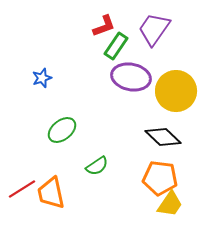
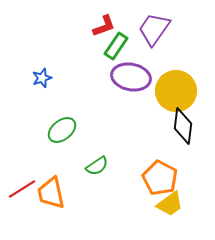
black diamond: moved 20 px right, 11 px up; rotated 54 degrees clockwise
orange pentagon: rotated 20 degrees clockwise
yellow trapezoid: rotated 20 degrees clockwise
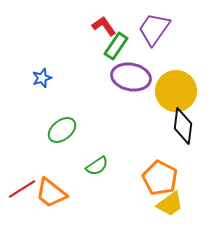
red L-shape: rotated 105 degrees counterclockwise
orange trapezoid: rotated 40 degrees counterclockwise
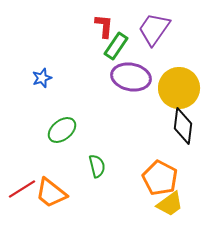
red L-shape: rotated 40 degrees clockwise
yellow circle: moved 3 px right, 3 px up
green semicircle: rotated 70 degrees counterclockwise
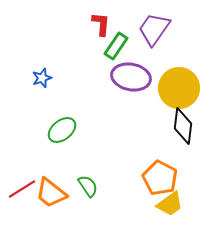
red L-shape: moved 3 px left, 2 px up
green semicircle: moved 9 px left, 20 px down; rotated 20 degrees counterclockwise
